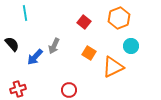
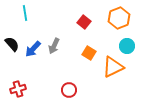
cyan circle: moved 4 px left
blue arrow: moved 2 px left, 8 px up
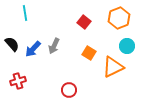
red cross: moved 8 px up
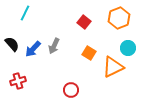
cyan line: rotated 35 degrees clockwise
cyan circle: moved 1 px right, 2 px down
red circle: moved 2 px right
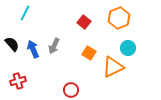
blue arrow: rotated 114 degrees clockwise
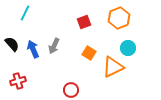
red square: rotated 32 degrees clockwise
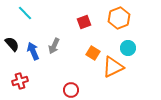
cyan line: rotated 70 degrees counterclockwise
blue arrow: moved 2 px down
orange square: moved 4 px right
red cross: moved 2 px right
